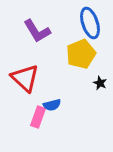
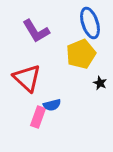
purple L-shape: moved 1 px left
red triangle: moved 2 px right
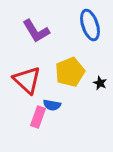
blue ellipse: moved 2 px down
yellow pentagon: moved 11 px left, 18 px down
red triangle: moved 2 px down
blue semicircle: rotated 24 degrees clockwise
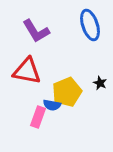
yellow pentagon: moved 3 px left, 20 px down
red triangle: moved 9 px up; rotated 32 degrees counterclockwise
